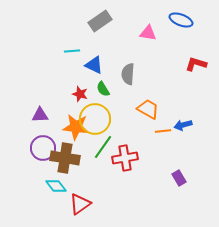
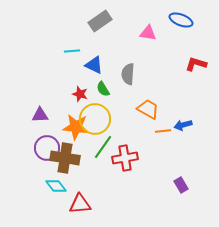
purple circle: moved 4 px right
purple rectangle: moved 2 px right, 7 px down
red triangle: rotated 30 degrees clockwise
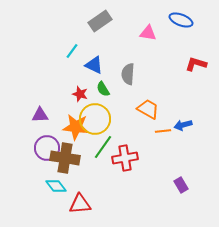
cyan line: rotated 49 degrees counterclockwise
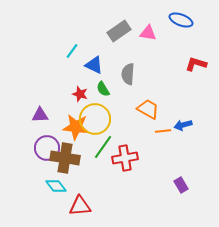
gray rectangle: moved 19 px right, 10 px down
red triangle: moved 2 px down
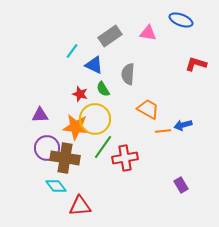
gray rectangle: moved 9 px left, 5 px down
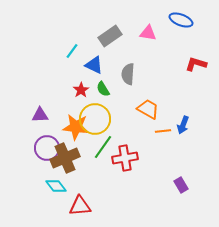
red star: moved 1 px right, 4 px up; rotated 21 degrees clockwise
blue arrow: rotated 54 degrees counterclockwise
brown cross: rotated 32 degrees counterclockwise
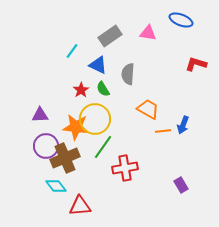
blue triangle: moved 4 px right
purple circle: moved 1 px left, 2 px up
red cross: moved 10 px down
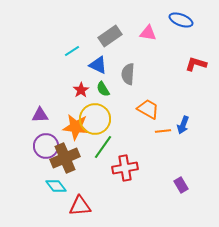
cyan line: rotated 21 degrees clockwise
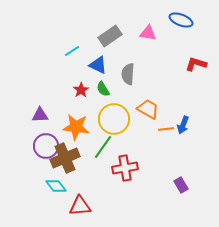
yellow circle: moved 19 px right
orange line: moved 3 px right, 2 px up
